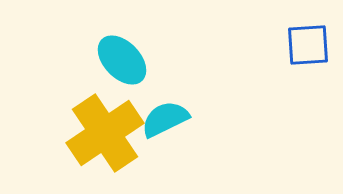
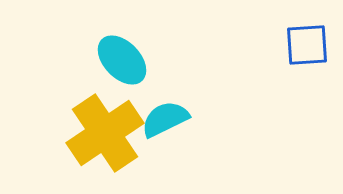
blue square: moved 1 px left
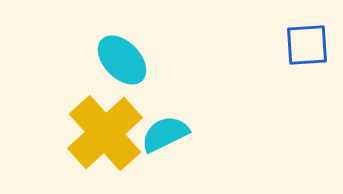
cyan semicircle: moved 15 px down
yellow cross: rotated 8 degrees counterclockwise
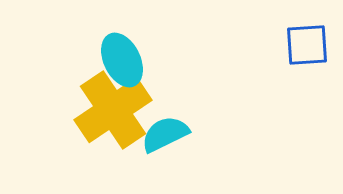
cyan ellipse: rotated 18 degrees clockwise
yellow cross: moved 8 px right, 23 px up; rotated 8 degrees clockwise
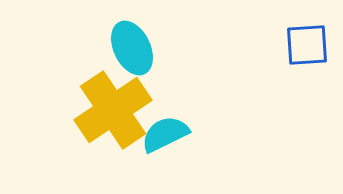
cyan ellipse: moved 10 px right, 12 px up
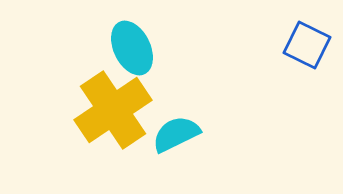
blue square: rotated 30 degrees clockwise
cyan semicircle: moved 11 px right
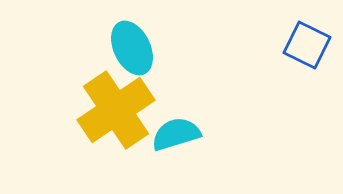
yellow cross: moved 3 px right
cyan semicircle: rotated 9 degrees clockwise
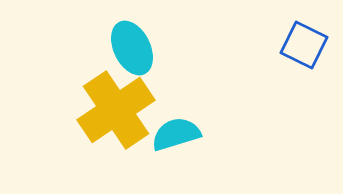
blue square: moved 3 px left
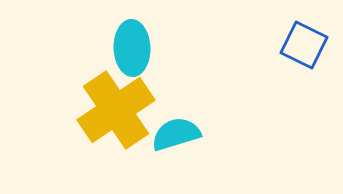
cyan ellipse: rotated 24 degrees clockwise
